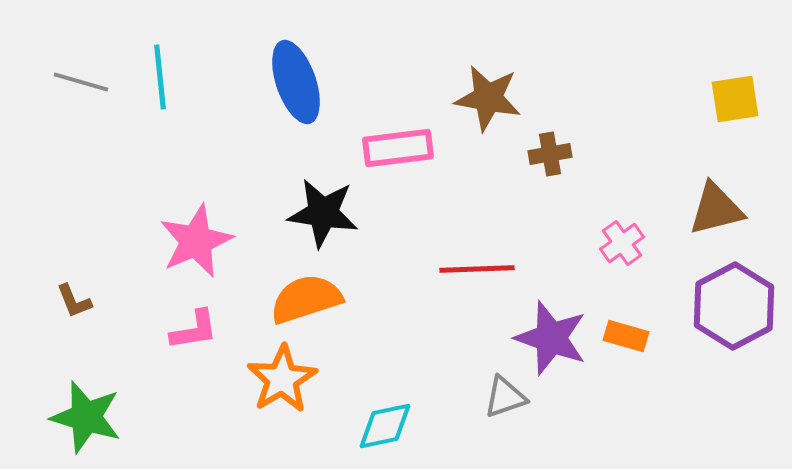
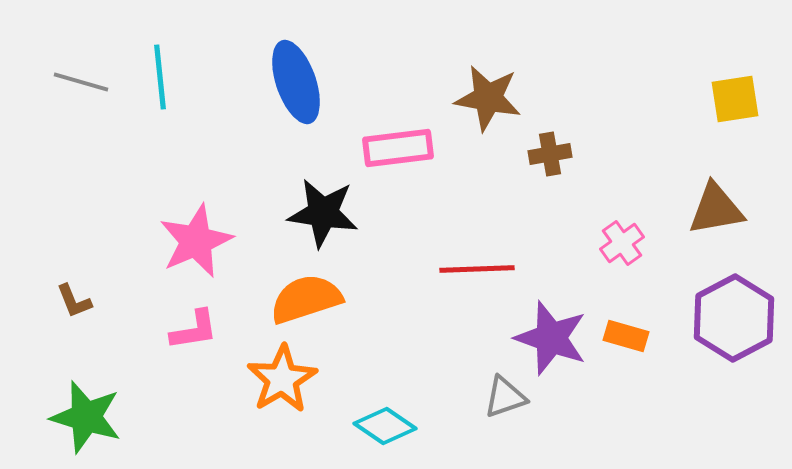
brown triangle: rotated 4 degrees clockwise
purple hexagon: moved 12 px down
cyan diamond: rotated 46 degrees clockwise
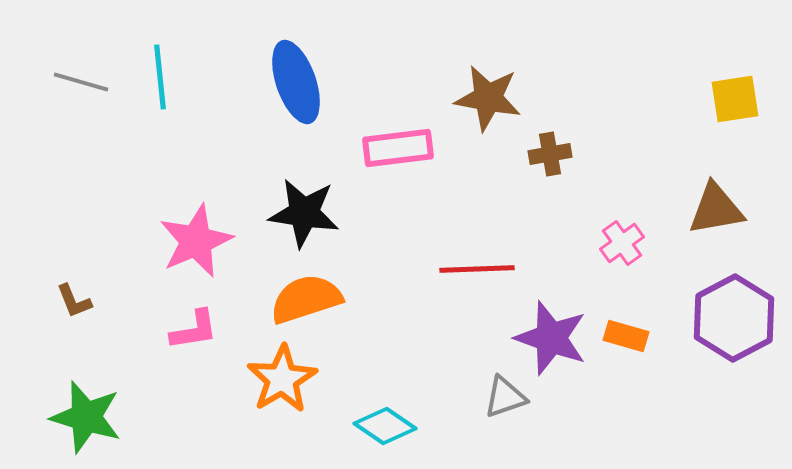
black star: moved 19 px left
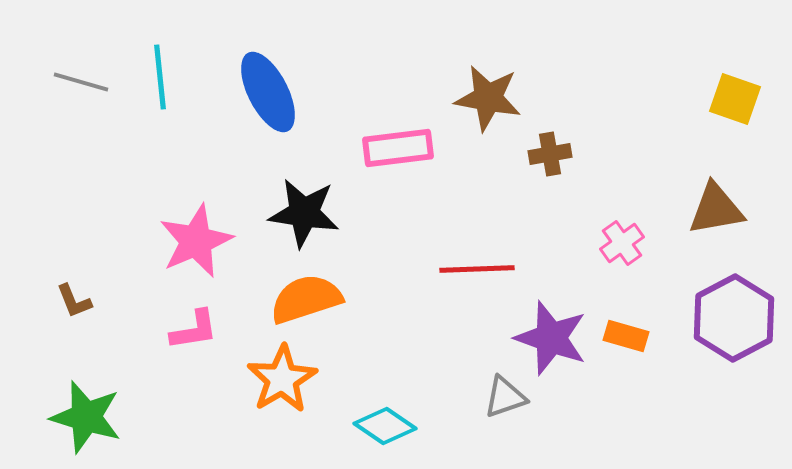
blue ellipse: moved 28 px left, 10 px down; rotated 8 degrees counterclockwise
yellow square: rotated 28 degrees clockwise
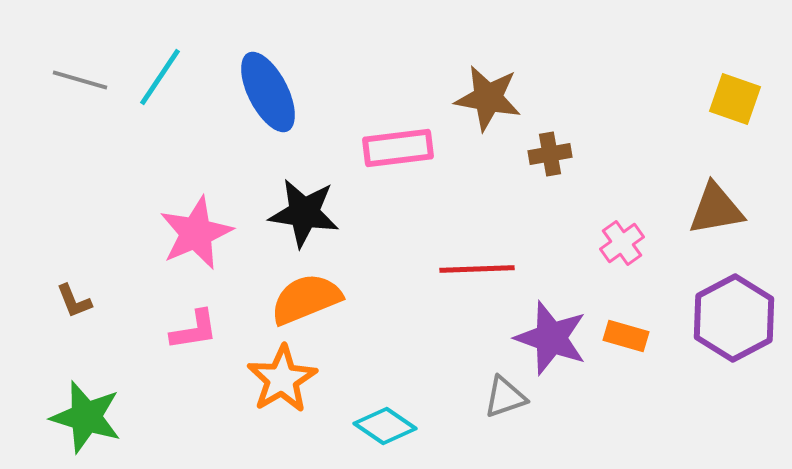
cyan line: rotated 40 degrees clockwise
gray line: moved 1 px left, 2 px up
pink star: moved 8 px up
orange semicircle: rotated 4 degrees counterclockwise
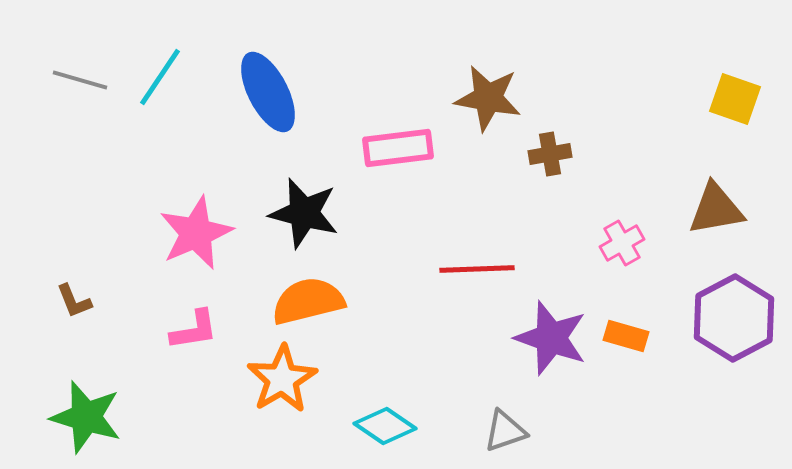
black star: rotated 6 degrees clockwise
pink cross: rotated 6 degrees clockwise
orange semicircle: moved 2 px right, 2 px down; rotated 8 degrees clockwise
gray triangle: moved 34 px down
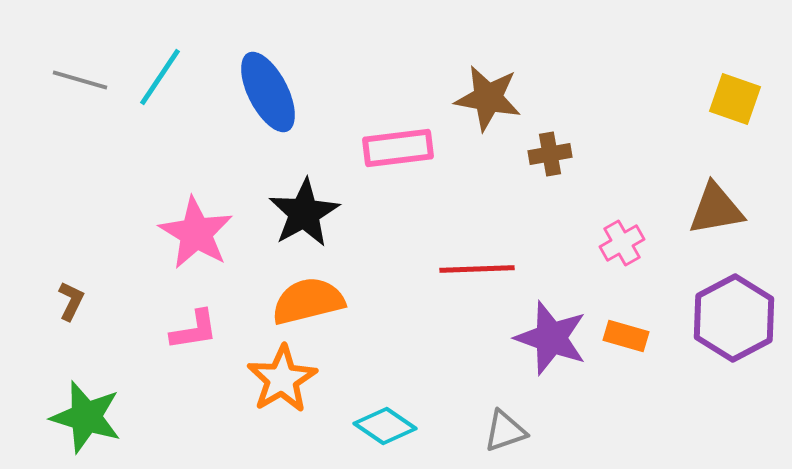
black star: rotated 28 degrees clockwise
pink star: rotated 18 degrees counterclockwise
brown L-shape: moved 3 px left; rotated 132 degrees counterclockwise
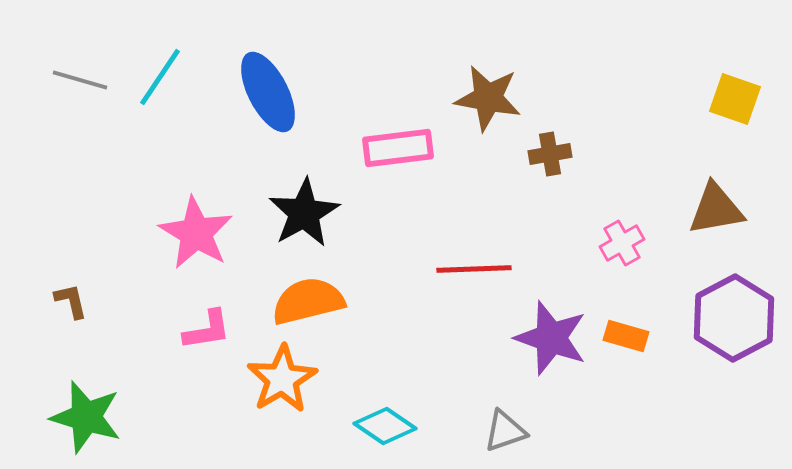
red line: moved 3 px left
brown L-shape: rotated 39 degrees counterclockwise
pink L-shape: moved 13 px right
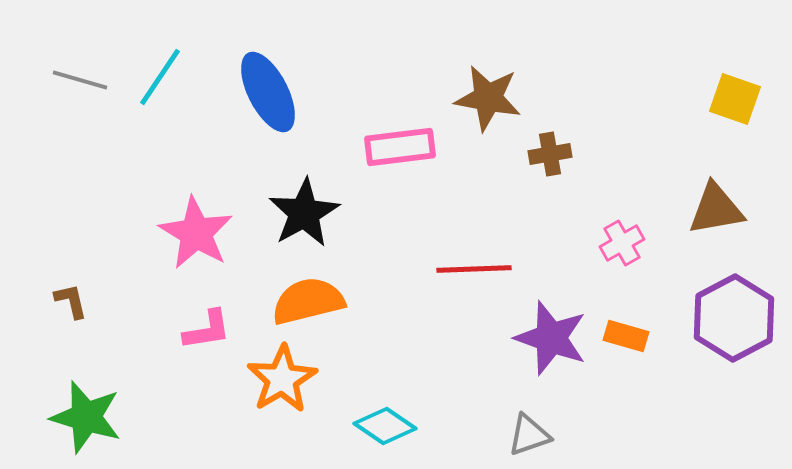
pink rectangle: moved 2 px right, 1 px up
gray triangle: moved 24 px right, 4 px down
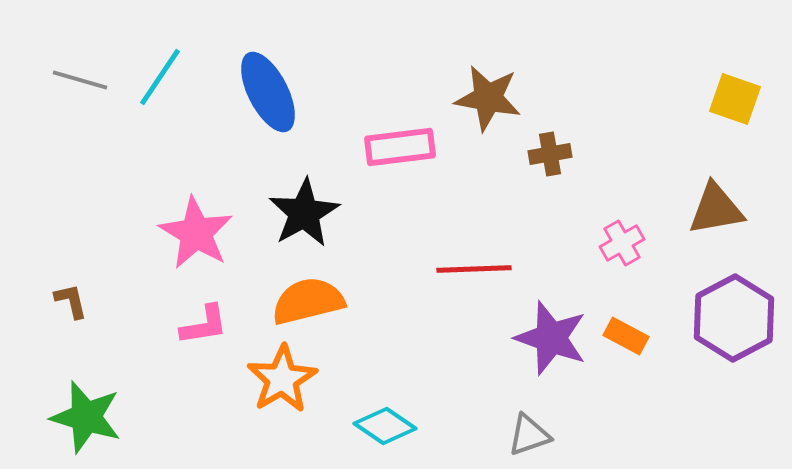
pink L-shape: moved 3 px left, 5 px up
orange rectangle: rotated 12 degrees clockwise
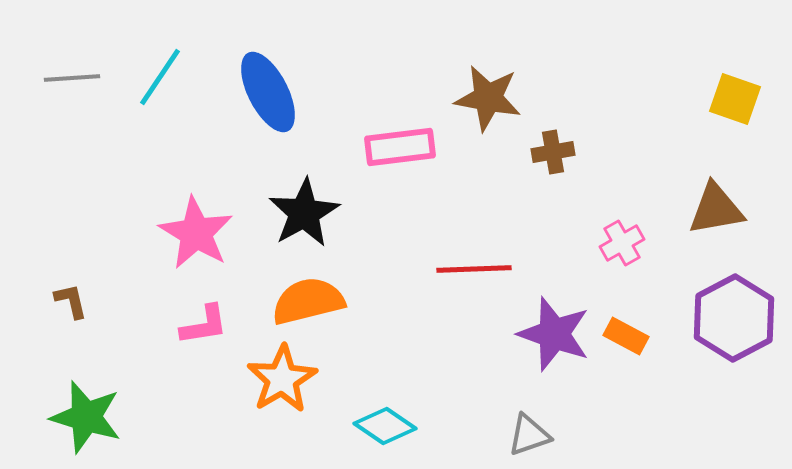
gray line: moved 8 px left, 2 px up; rotated 20 degrees counterclockwise
brown cross: moved 3 px right, 2 px up
purple star: moved 3 px right, 4 px up
